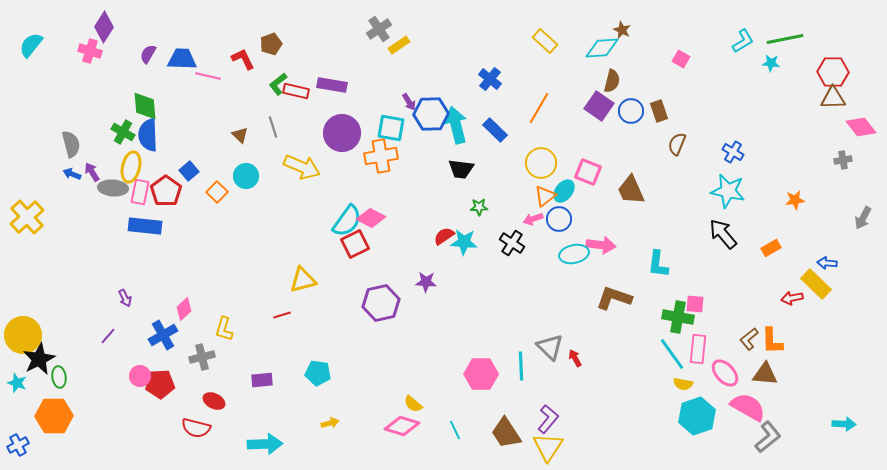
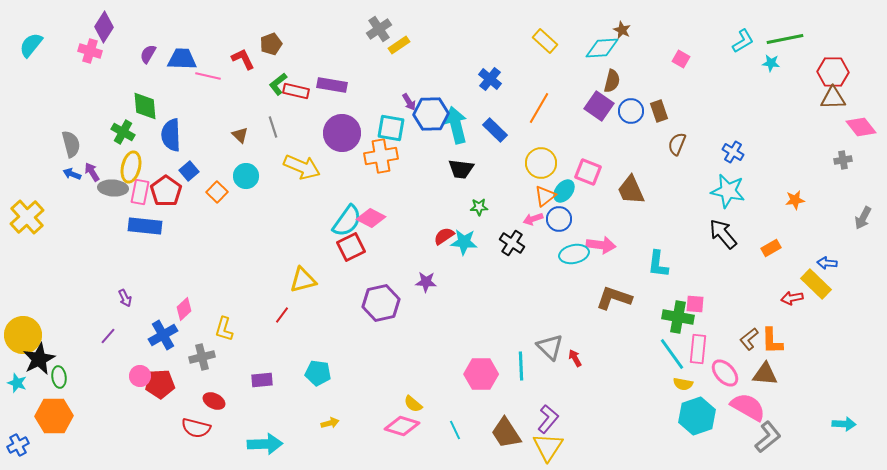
blue semicircle at (148, 135): moved 23 px right
red square at (355, 244): moved 4 px left, 3 px down
red line at (282, 315): rotated 36 degrees counterclockwise
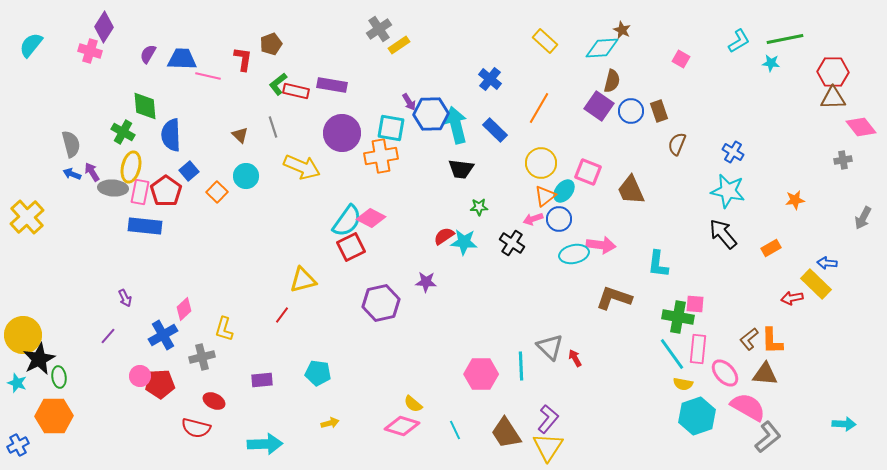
cyan L-shape at (743, 41): moved 4 px left
red L-shape at (243, 59): rotated 35 degrees clockwise
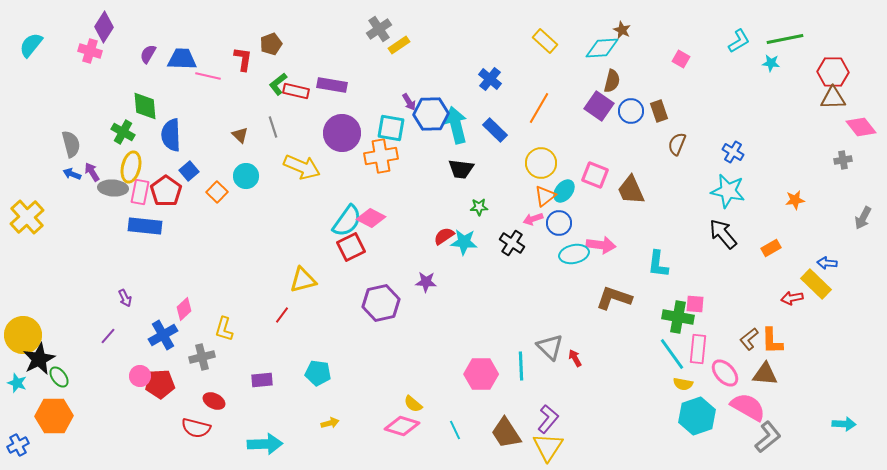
pink square at (588, 172): moved 7 px right, 3 px down
blue circle at (559, 219): moved 4 px down
green ellipse at (59, 377): rotated 30 degrees counterclockwise
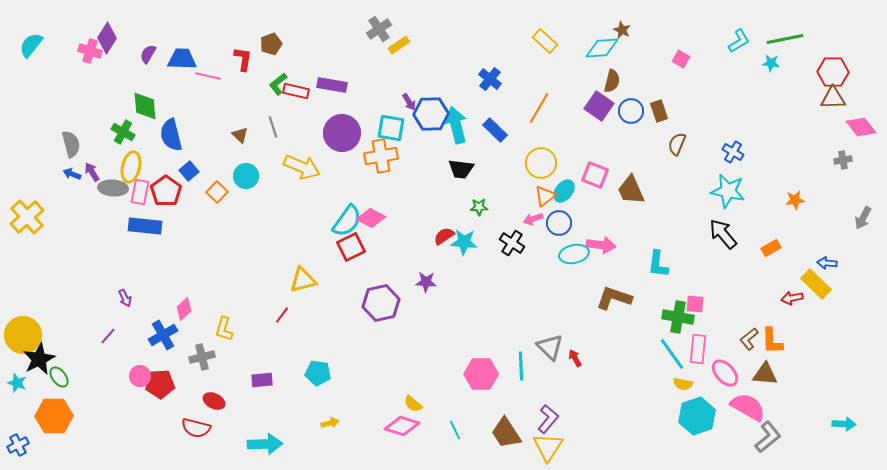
purple diamond at (104, 27): moved 3 px right, 11 px down
blue semicircle at (171, 135): rotated 12 degrees counterclockwise
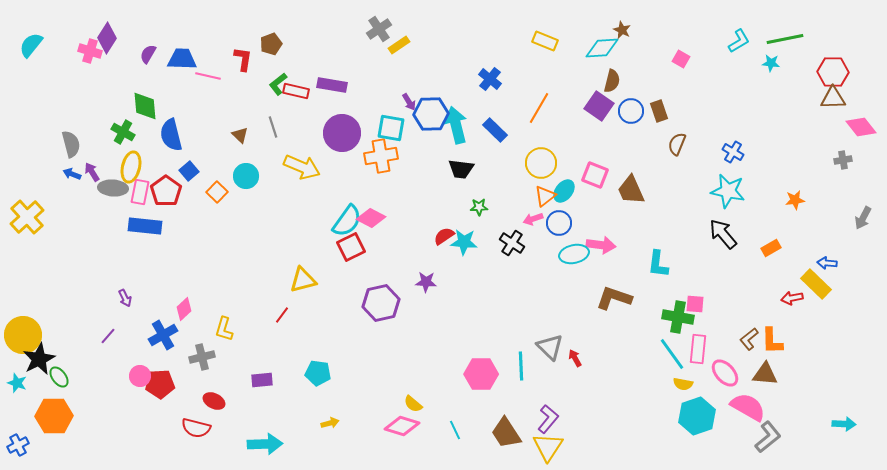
yellow rectangle at (545, 41): rotated 20 degrees counterclockwise
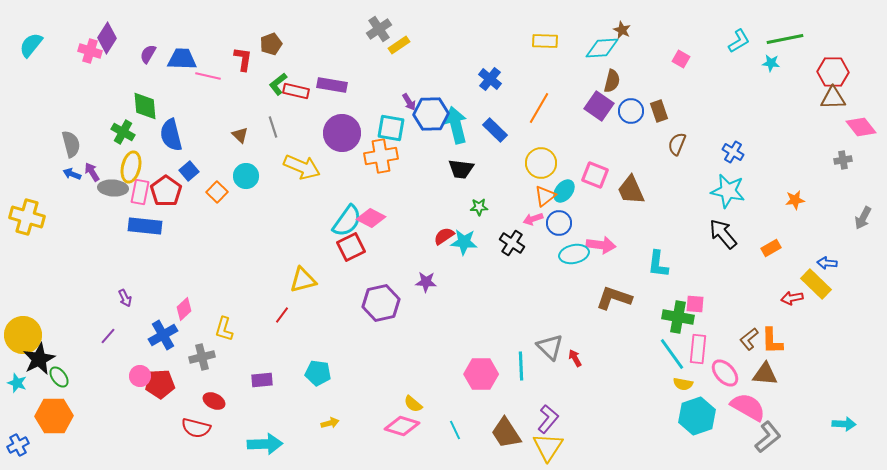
yellow rectangle at (545, 41): rotated 20 degrees counterclockwise
yellow cross at (27, 217): rotated 32 degrees counterclockwise
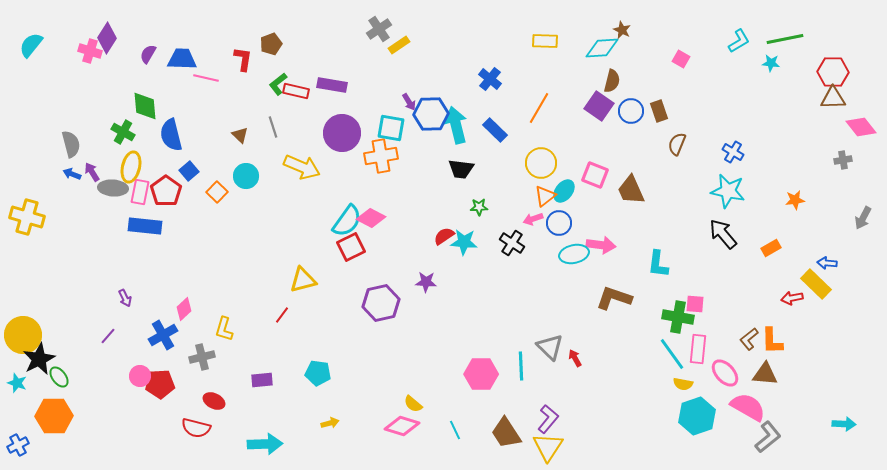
pink line at (208, 76): moved 2 px left, 2 px down
